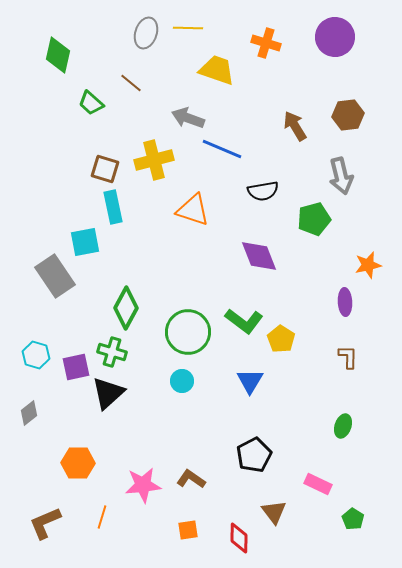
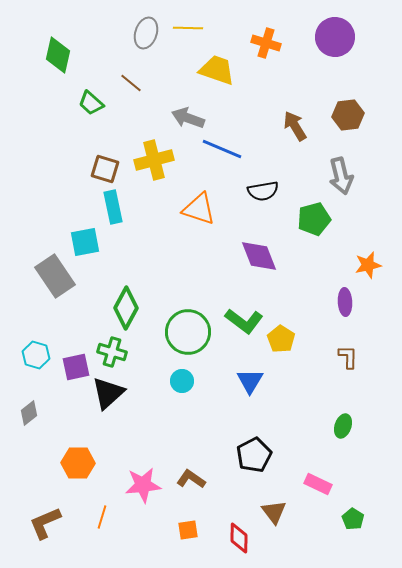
orange triangle at (193, 210): moved 6 px right, 1 px up
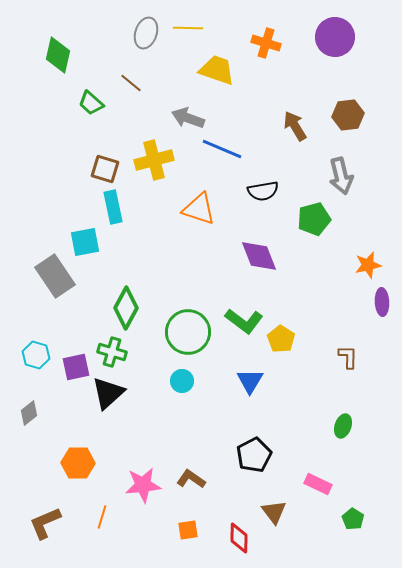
purple ellipse at (345, 302): moved 37 px right
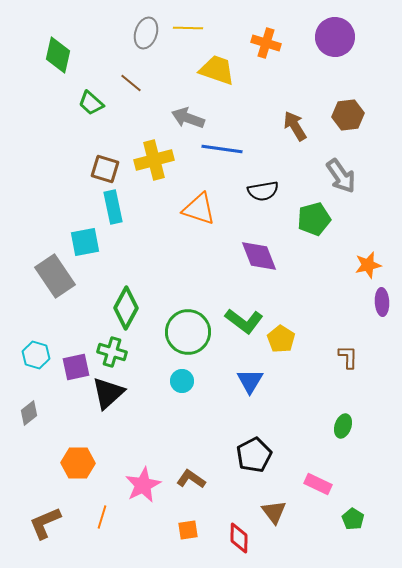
blue line at (222, 149): rotated 15 degrees counterclockwise
gray arrow at (341, 176): rotated 21 degrees counterclockwise
pink star at (143, 485): rotated 21 degrees counterclockwise
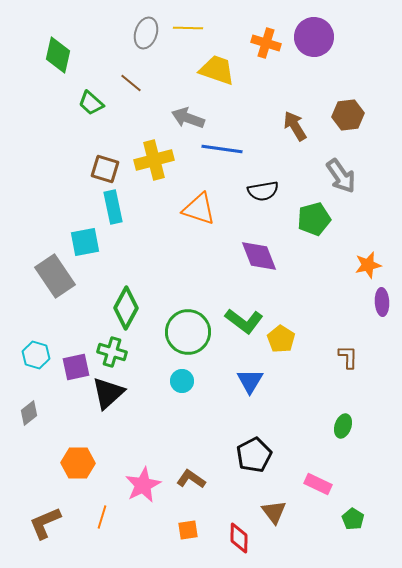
purple circle at (335, 37): moved 21 px left
